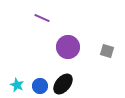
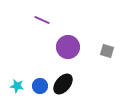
purple line: moved 2 px down
cyan star: moved 1 px down; rotated 16 degrees counterclockwise
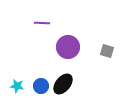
purple line: moved 3 px down; rotated 21 degrees counterclockwise
blue circle: moved 1 px right
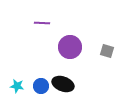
purple circle: moved 2 px right
black ellipse: rotated 70 degrees clockwise
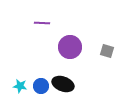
cyan star: moved 3 px right
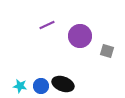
purple line: moved 5 px right, 2 px down; rotated 28 degrees counterclockwise
purple circle: moved 10 px right, 11 px up
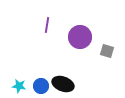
purple line: rotated 56 degrees counterclockwise
purple circle: moved 1 px down
cyan star: moved 1 px left
